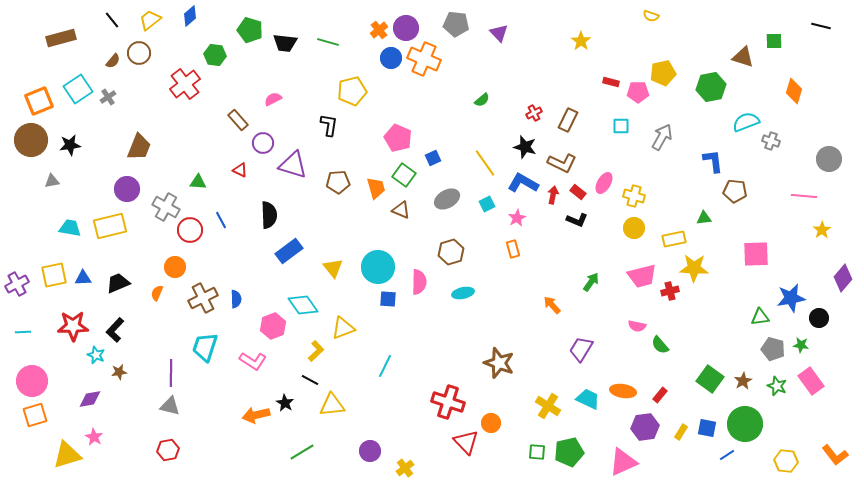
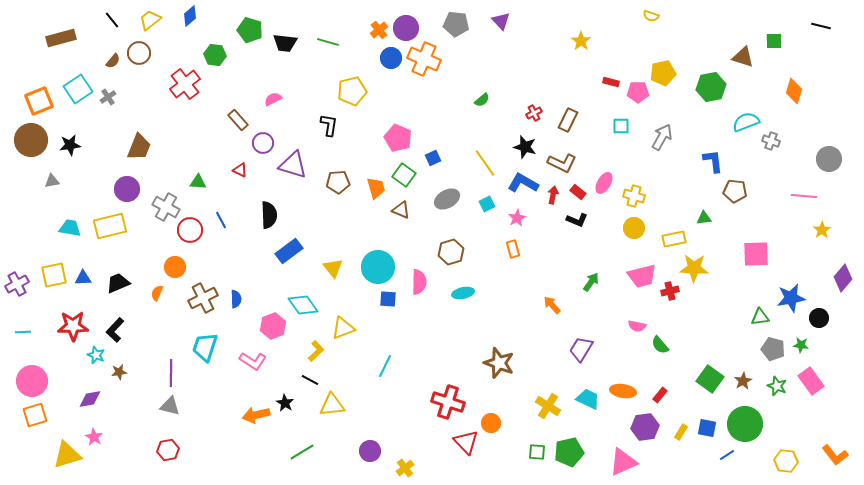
purple triangle at (499, 33): moved 2 px right, 12 px up
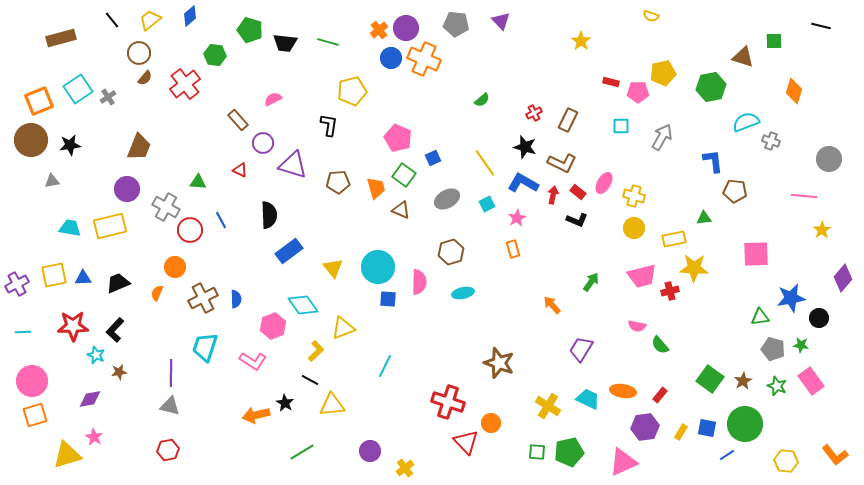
brown semicircle at (113, 61): moved 32 px right, 17 px down
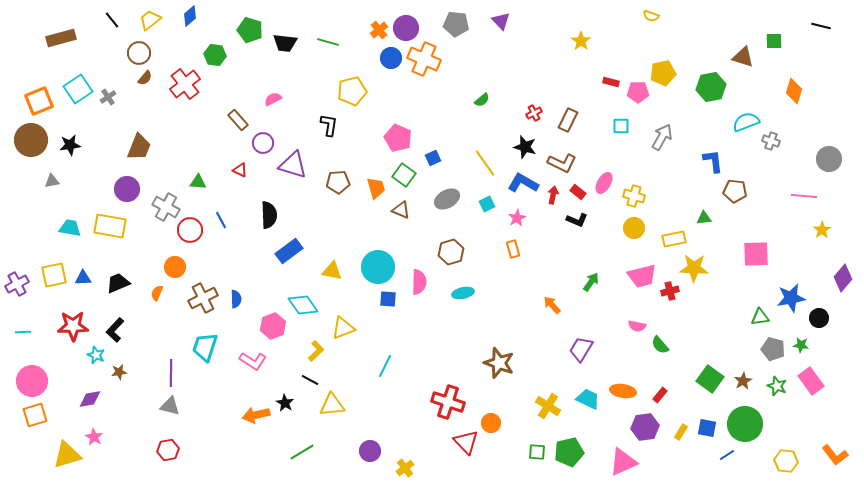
yellow rectangle at (110, 226): rotated 24 degrees clockwise
yellow triangle at (333, 268): moved 1 px left, 3 px down; rotated 40 degrees counterclockwise
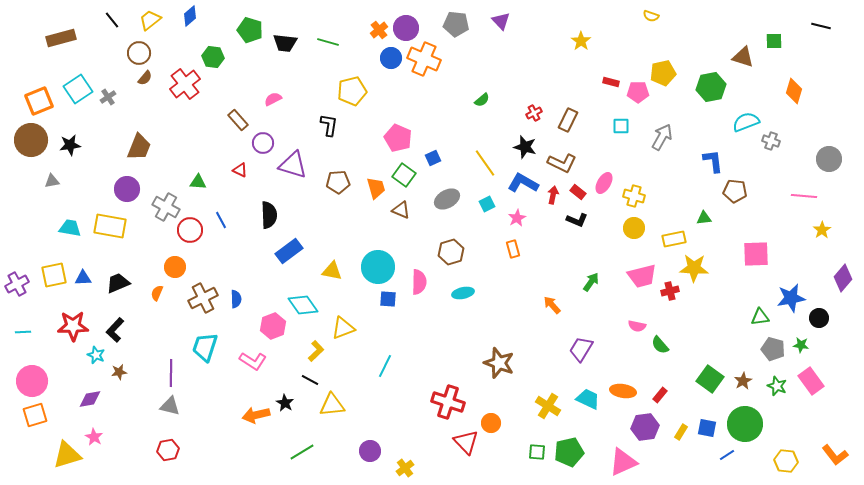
green hexagon at (215, 55): moved 2 px left, 2 px down
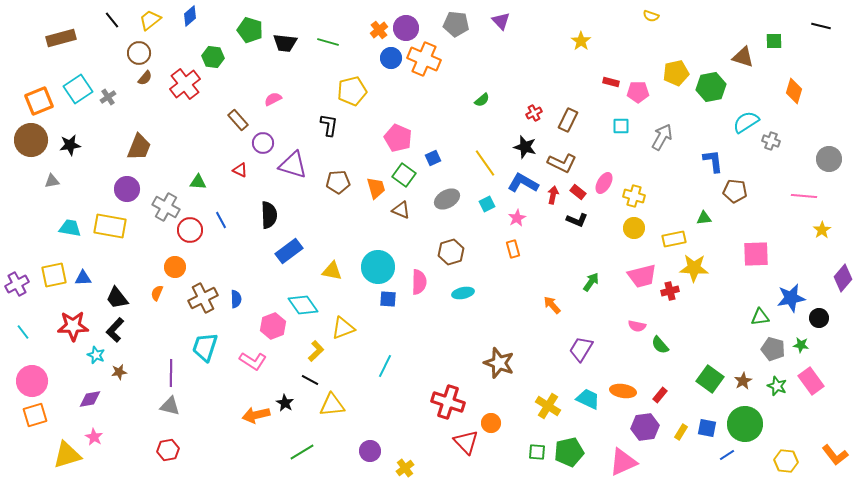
yellow pentagon at (663, 73): moved 13 px right
cyan semicircle at (746, 122): rotated 12 degrees counterclockwise
black trapezoid at (118, 283): moved 1 px left, 15 px down; rotated 105 degrees counterclockwise
cyan line at (23, 332): rotated 56 degrees clockwise
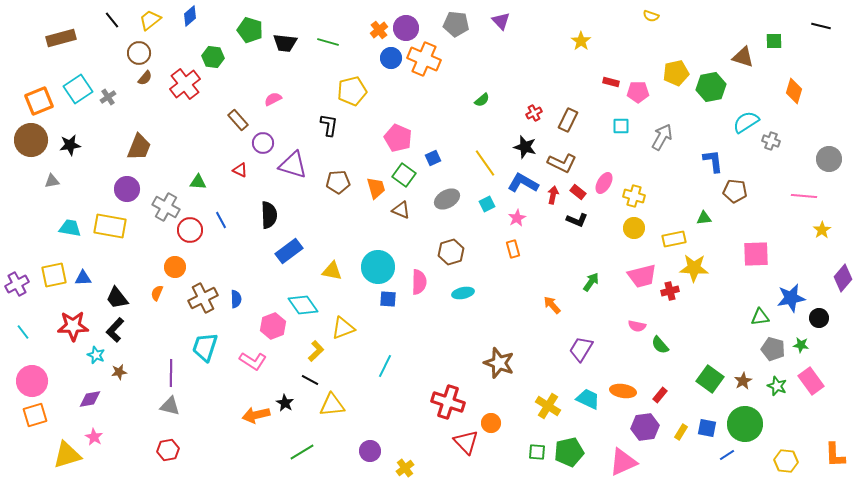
orange L-shape at (835, 455): rotated 36 degrees clockwise
